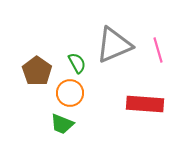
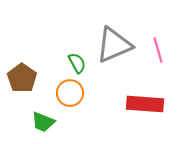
brown pentagon: moved 15 px left, 7 px down
green trapezoid: moved 19 px left, 2 px up
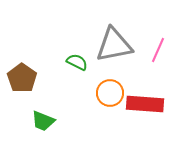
gray triangle: rotated 12 degrees clockwise
pink line: rotated 40 degrees clockwise
green semicircle: moved 1 px up; rotated 35 degrees counterclockwise
orange circle: moved 40 px right
green trapezoid: moved 1 px up
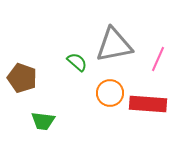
pink line: moved 9 px down
green semicircle: rotated 15 degrees clockwise
brown pentagon: rotated 16 degrees counterclockwise
red rectangle: moved 3 px right
green trapezoid: rotated 15 degrees counterclockwise
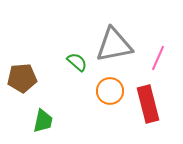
pink line: moved 1 px up
brown pentagon: rotated 24 degrees counterclockwise
orange circle: moved 2 px up
red rectangle: rotated 72 degrees clockwise
green trapezoid: rotated 85 degrees counterclockwise
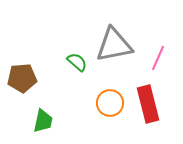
orange circle: moved 12 px down
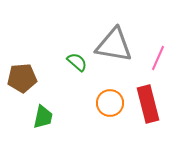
gray triangle: rotated 21 degrees clockwise
green trapezoid: moved 4 px up
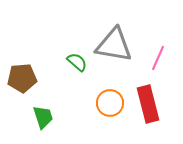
green trapezoid: rotated 30 degrees counterclockwise
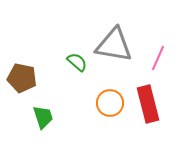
brown pentagon: rotated 16 degrees clockwise
